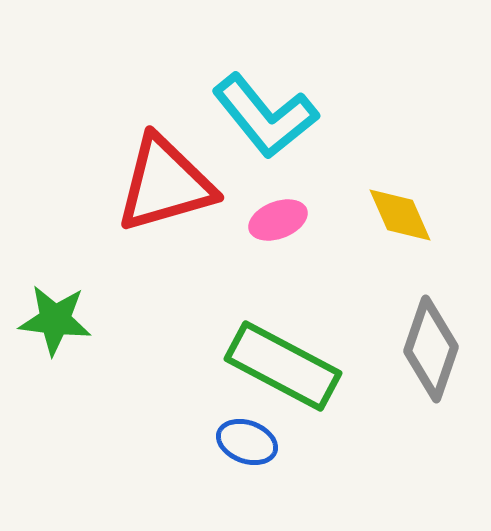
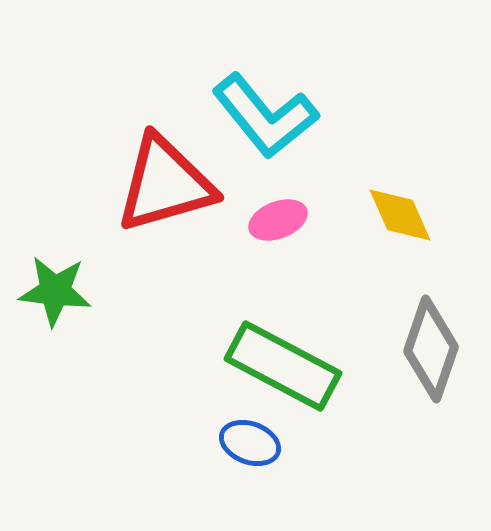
green star: moved 29 px up
blue ellipse: moved 3 px right, 1 px down
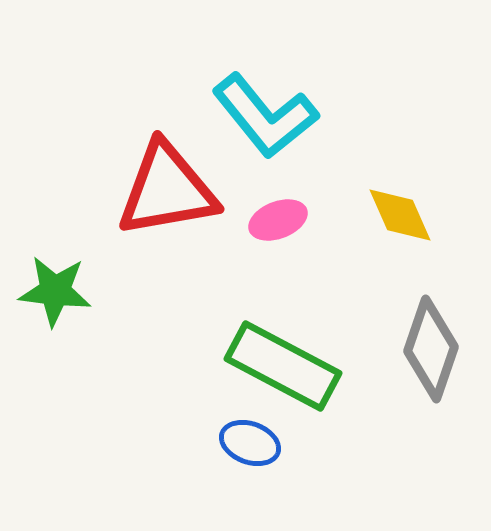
red triangle: moved 2 px right, 6 px down; rotated 6 degrees clockwise
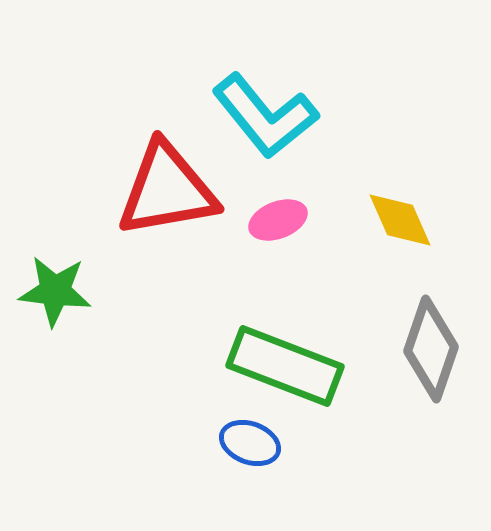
yellow diamond: moved 5 px down
green rectangle: moved 2 px right; rotated 7 degrees counterclockwise
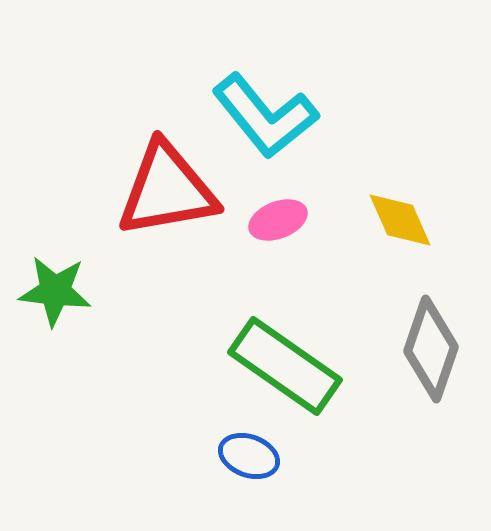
green rectangle: rotated 14 degrees clockwise
blue ellipse: moved 1 px left, 13 px down
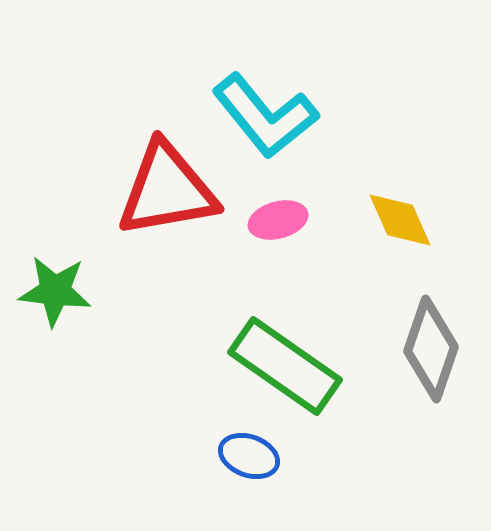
pink ellipse: rotated 6 degrees clockwise
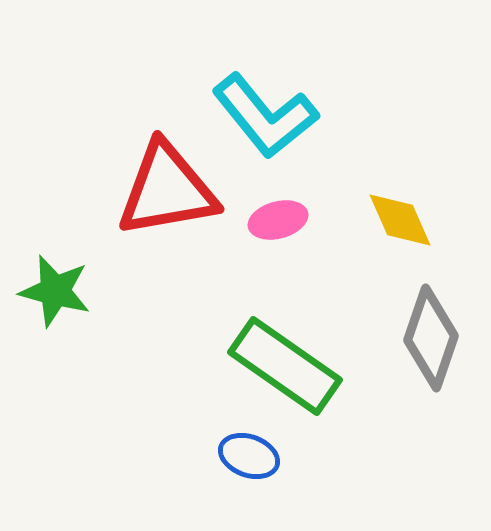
green star: rotated 8 degrees clockwise
gray diamond: moved 11 px up
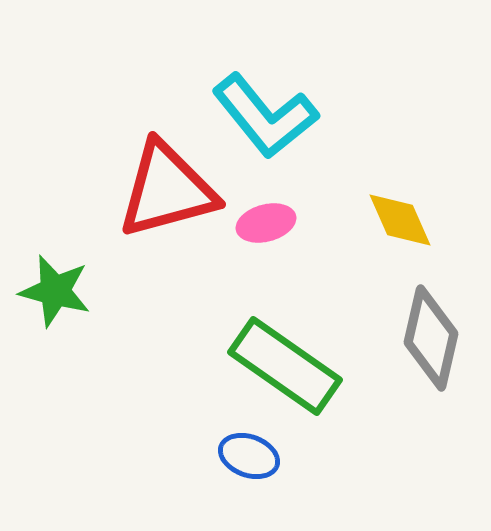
red triangle: rotated 5 degrees counterclockwise
pink ellipse: moved 12 px left, 3 px down
gray diamond: rotated 6 degrees counterclockwise
